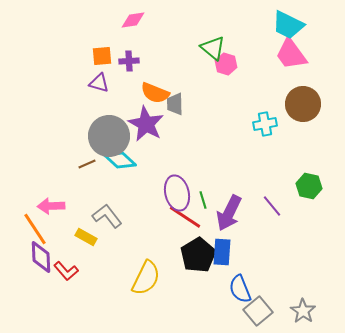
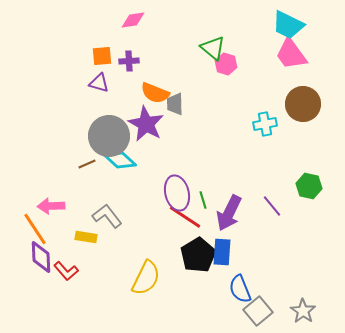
yellow rectangle: rotated 20 degrees counterclockwise
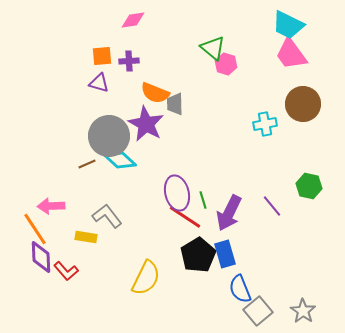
blue rectangle: moved 3 px right, 2 px down; rotated 20 degrees counterclockwise
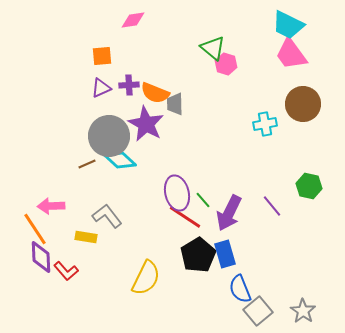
purple cross: moved 24 px down
purple triangle: moved 2 px right, 5 px down; rotated 40 degrees counterclockwise
green line: rotated 24 degrees counterclockwise
